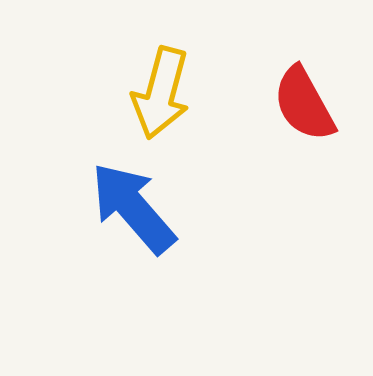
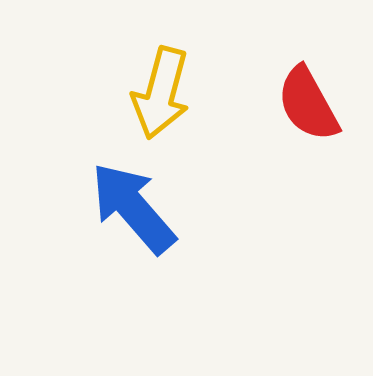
red semicircle: moved 4 px right
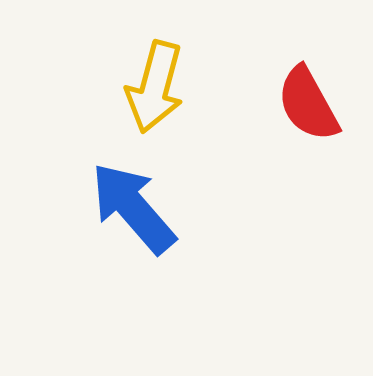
yellow arrow: moved 6 px left, 6 px up
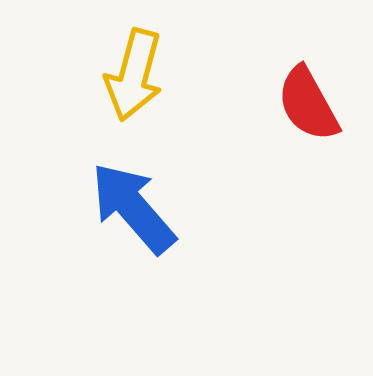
yellow arrow: moved 21 px left, 12 px up
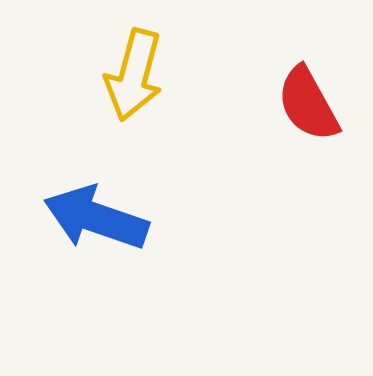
blue arrow: moved 37 px left, 10 px down; rotated 30 degrees counterclockwise
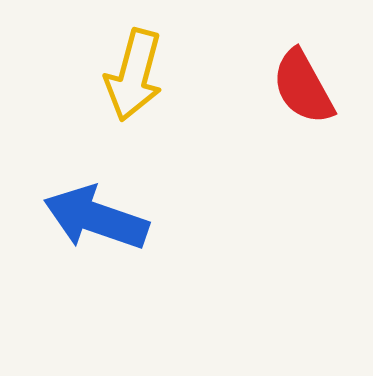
red semicircle: moved 5 px left, 17 px up
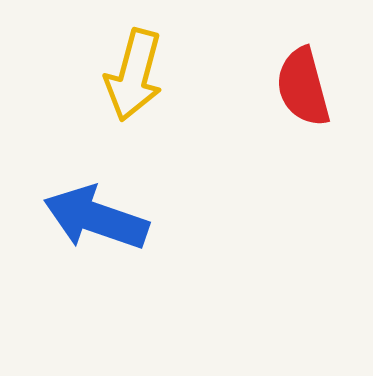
red semicircle: rotated 14 degrees clockwise
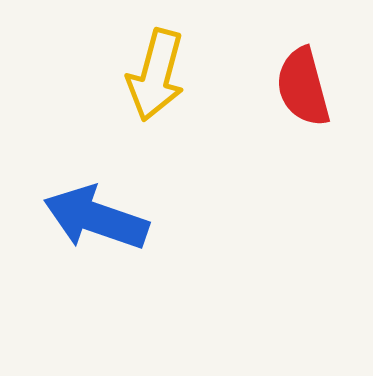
yellow arrow: moved 22 px right
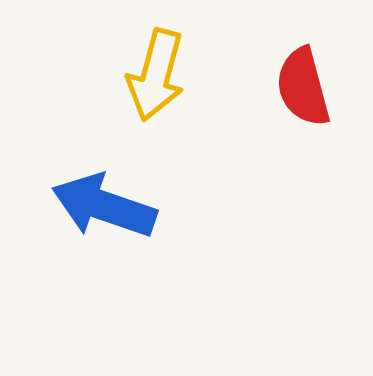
blue arrow: moved 8 px right, 12 px up
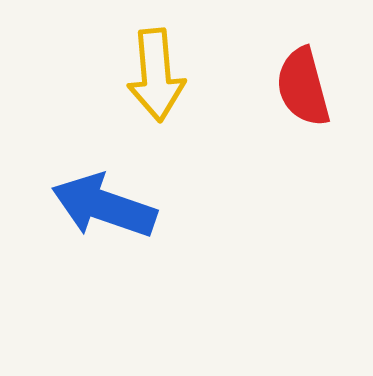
yellow arrow: rotated 20 degrees counterclockwise
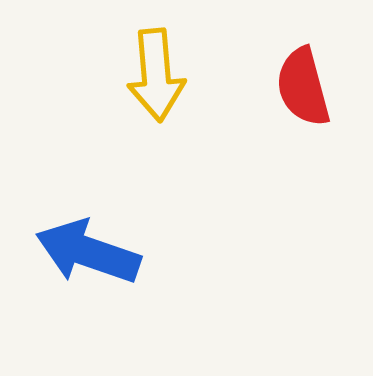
blue arrow: moved 16 px left, 46 px down
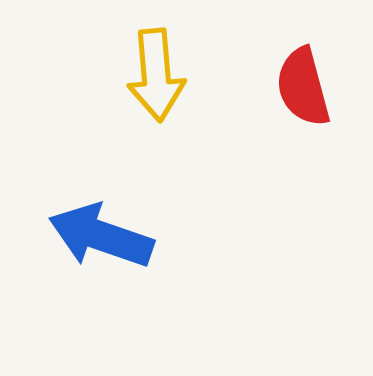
blue arrow: moved 13 px right, 16 px up
